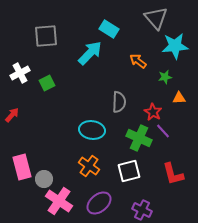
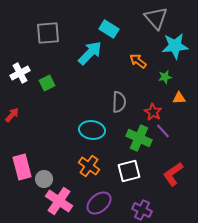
gray square: moved 2 px right, 3 px up
red L-shape: rotated 70 degrees clockwise
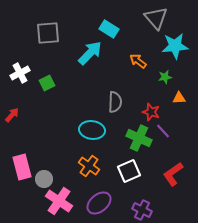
gray semicircle: moved 4 px left
red star: moved 2 px left; rotated 12 degrees counterclockwise
white square: rotated 10 degrees counterclockwise
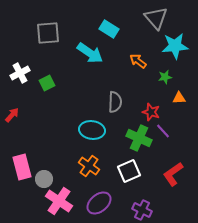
cyan arrow: rotated 80 degrees clockwise
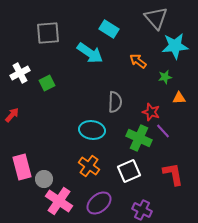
red L-shape: rotated 115 degrees clockwise
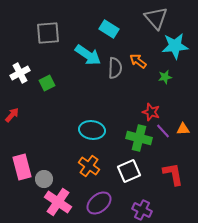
cyan arrow: moved 2 px left, 2 px down
orange triangle: moved 4 px right, 31 px down
gray semicircle: moved 34 px up
green cross: rotated 10 degrees counterclockwise
pink cross: moved 1 px left, 1 px down
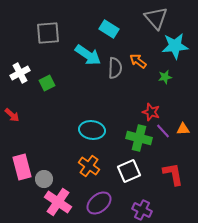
red arrow: rotated 91 degrees clockwise
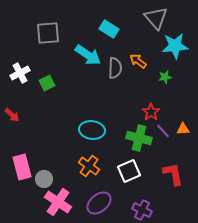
red star: rotated 18 degrees clockwise
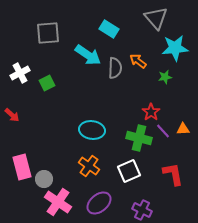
cyan star: moved 2 px down
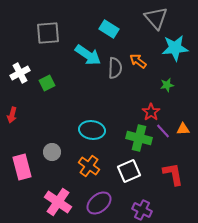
green star: moved 2 px right, 8 px down
red arrow: rotated 63 degrees clockwise
gray circle: moved 8 px right, 27 px up
